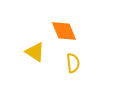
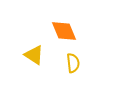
yellow triangle: moved 1 px left, 3 px down
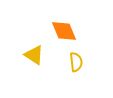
yellow semicircle: moved 3 px right, 1 px up
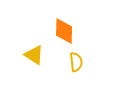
orange diamond: rotated 24 degrees clockwise
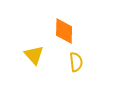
yellow triangle: rotated 15 degrees clockwise
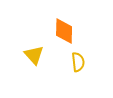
yellow semicircle: moved 2 px right
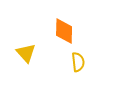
yellow triangle: moved 8 px left, 2 px up
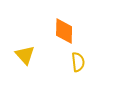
yellow triangle: moved 1 px left, 2 px down
